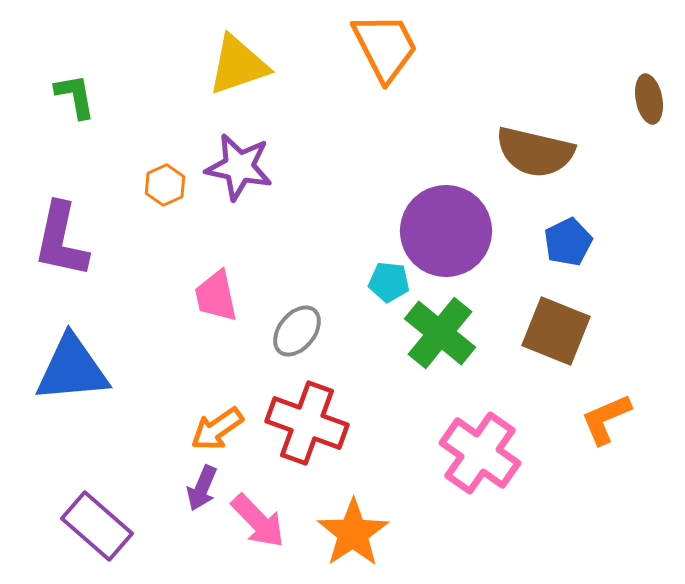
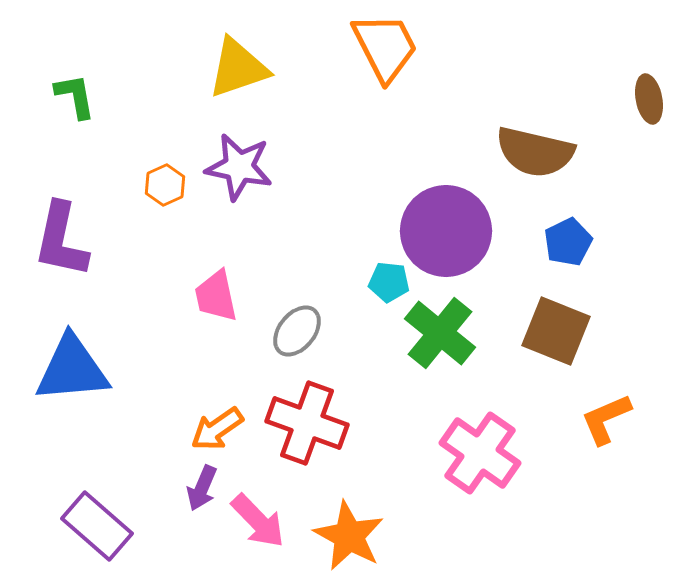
yellow triangle: moved 3 px down
orange star: moved 4 px left, 3 px down; rotated 10 degrees counterclockwise
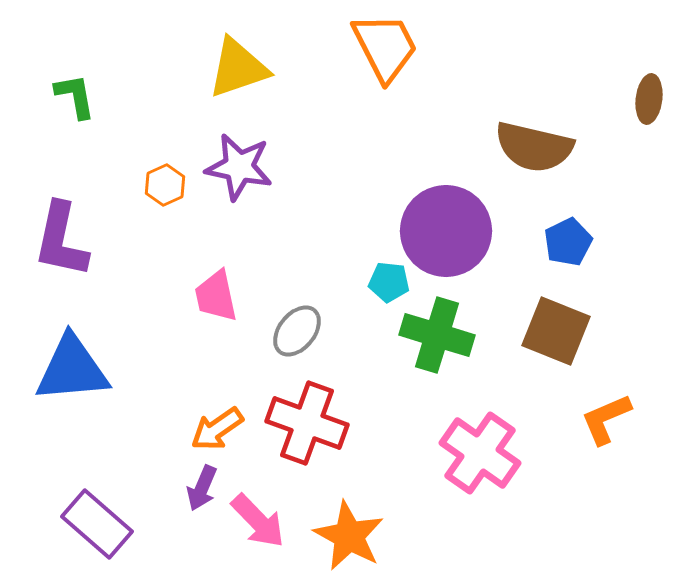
brown ellipse: rotated 18 degrees clockwise
brown semicircle: moved 1 px left, 5 px up
green cross: moved 3 px left, 2 px down; rotated 22 degrees counterclockwise
purple rectangle: moved 2 px up
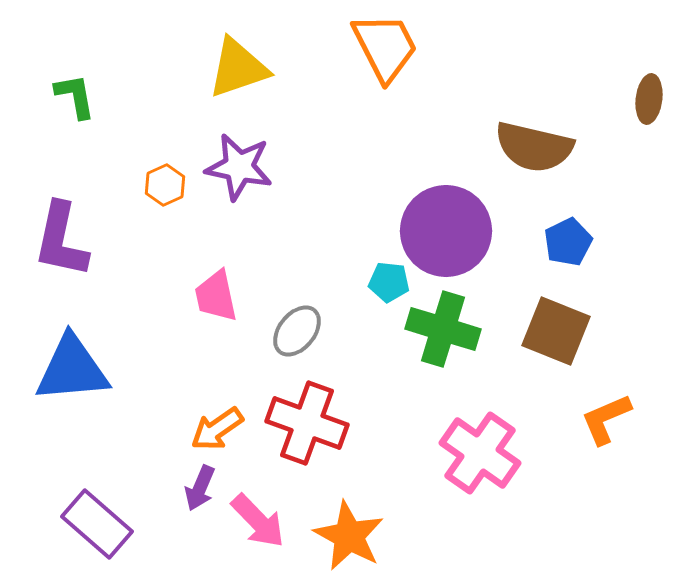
green cross: moved 6 px right, 6 px up
purple arrow: moved 2 px left
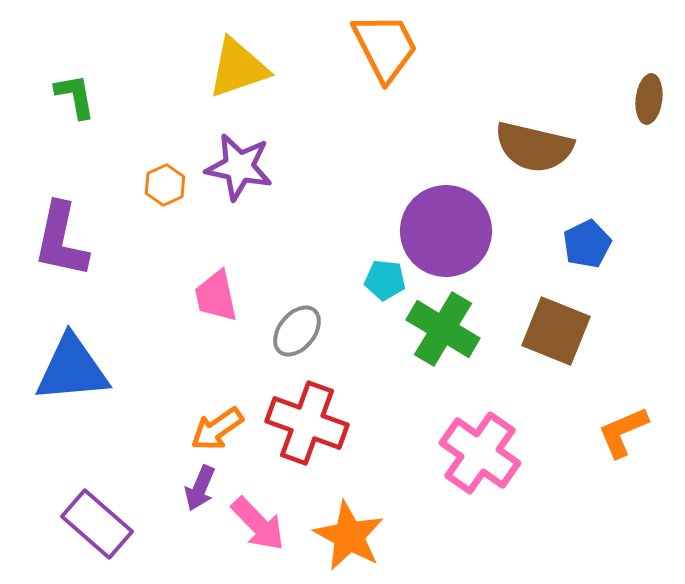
blue pentagon: moved 19 px right, 2 px down
cyan pentagon: moved 4 px left, 2 px up
green cross: rotated 14 degrees clockwise
orange L-shape: moved 17 px right, 13 px down
pink arrow: moved 3 px down
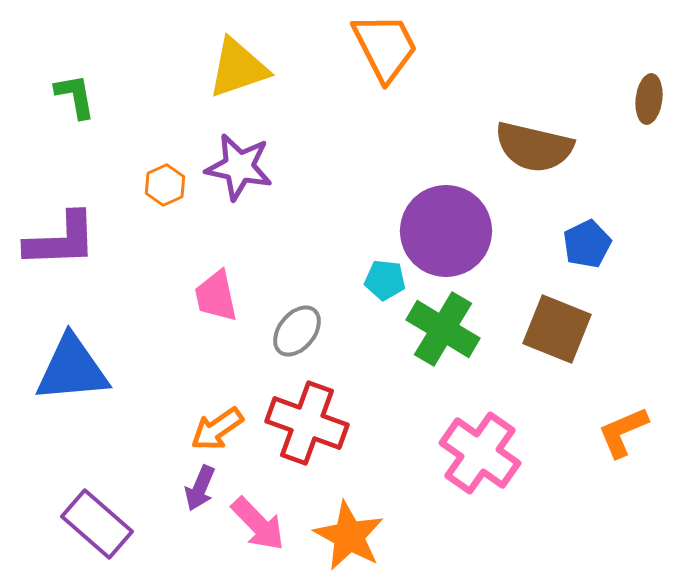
purple L-shape: rotated 104 degrees counterclockwise
brown square: moved 1 px right, 2 px up
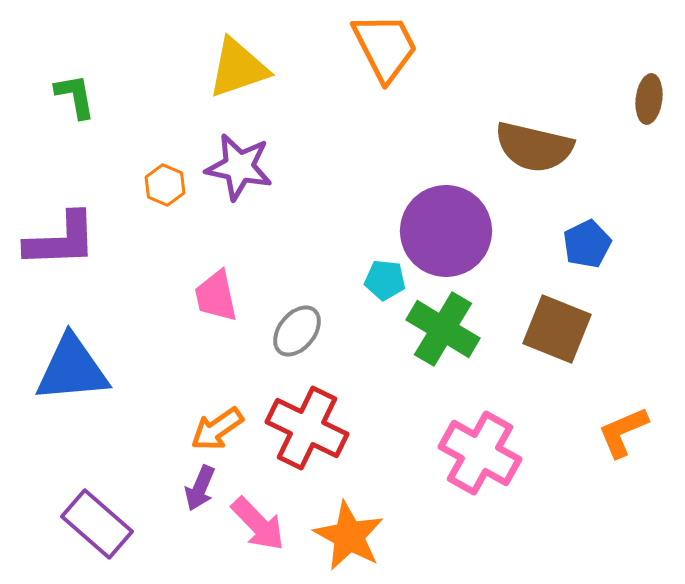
orange hexagon: rotated 12 degrees counterclockwise
red cross: moved 5 px down; rotated 6 degrees clockwise
pink cross: rotated 6 degrees counterclockwise
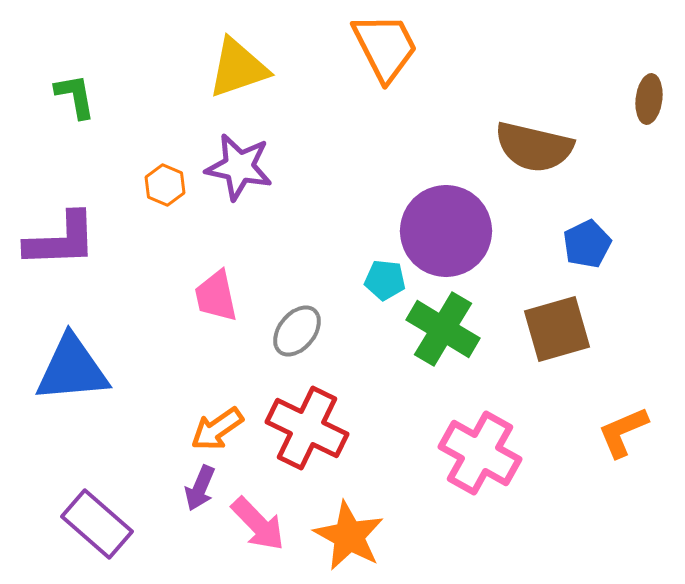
brown square: rotated 38 degrees counterclockwise
